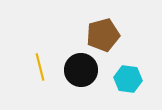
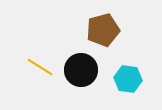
brown pentagon: moved 5 px up
yellow line: rotated 44 degrees counterclockwise
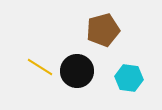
black circle: moved 4 px left, 1 px down
cyan hexagon: moved 1 px right, 1 px up
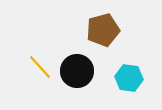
yellow line: rotated 16 degrees clockwise
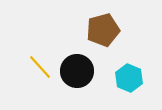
cyan hexagon: rotated 16 degrees clockwise
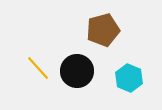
yellow line: moved 2 px left, 1 px down
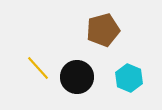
black circle: moved 6 px down
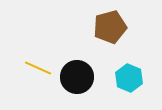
brown pentagon: moved 7 px right, 3 px up
yellow line: rotated 24 degrees counterclockwise
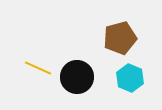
brown pentagon: moved 10 px right, 11 px down
cyan hexagon: moved 1 px right
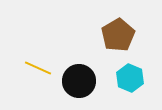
brown pentagon: moved 2 px left, 3 px up; rotated 16 degrees counterclockwise
black circle: moved 2 px right, 4 px down
